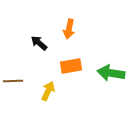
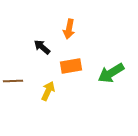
black arrow: moved 3 px right, 4 px down
green arrow: rotated 40 degrees counterclockwise
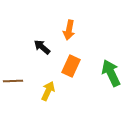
orange arrow: moved 1 px down
orange rectangle: rotated 55 degrees counterclockwise
green arrow: rotated 96 degrees clockwise
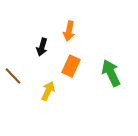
orange arrow: moved 1 px down
black arrow: rotated 114 degrees counterclockwise
brown line: moved 5 px up; rotated 48 degrees clockwise
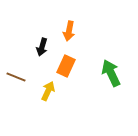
orange rectangle: moved 5 px left
brown line: moved 3 px right, 1 px down; rotated 24 degrees counterclockwise
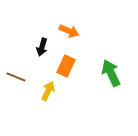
orange arrow: rotated 78 degrees counterclockwise
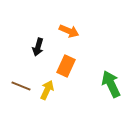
black arrow: moved 4 px left
green arrow: moved 11 px down
brown line: moved 5 px right, 9 px down
yellow arrow: moved 1 px left, 1 px up
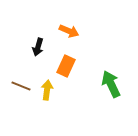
yellow arrow: rotated 18 degrees counterclockwise
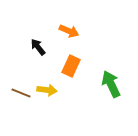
black arrow: rotated 126 degrees clockwise
orange rectangle: moved 5 px right
brown line: moved 7 px down
yellow arrow: rotated 90 degrees clockwise
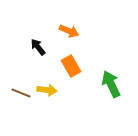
orange rectangle: rotated 55 degrees counterclockwise
